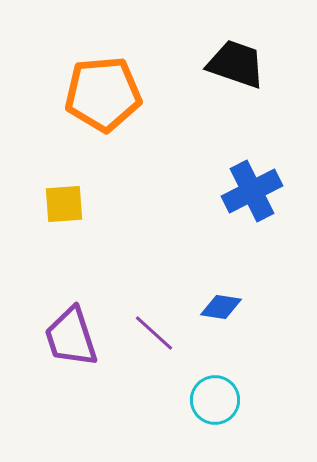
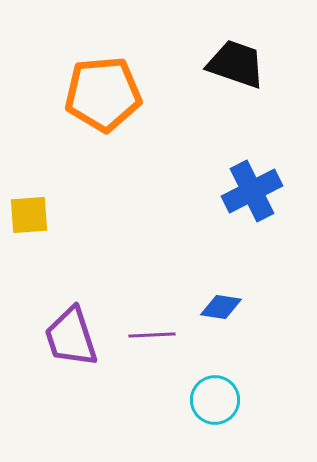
yellow square: moved 35 px left, 11 px down
purple line: moved 2 px left, 2 px down; rotated 45 degrees counterclockwise
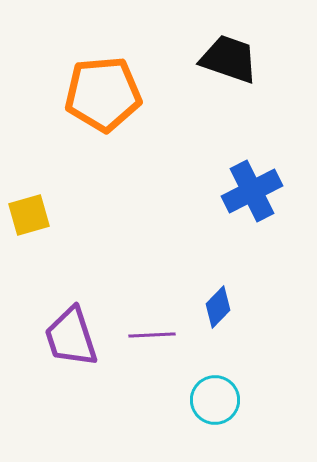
black trapezoid: moved 7 px left, 5 px up
yellow square: rotated 12 degrees counterclockwise
blue diamond: moved 3 px left; rotated 54 degrees counterclockwise
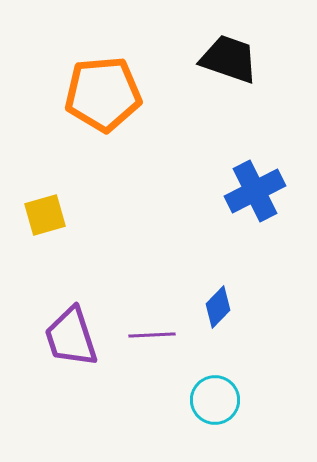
blue cross: moved 3 px right
yellow square: moved 16 px right
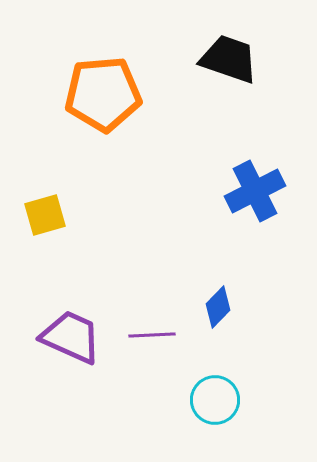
purple trapezoid: rotated 132 degrees clockwise
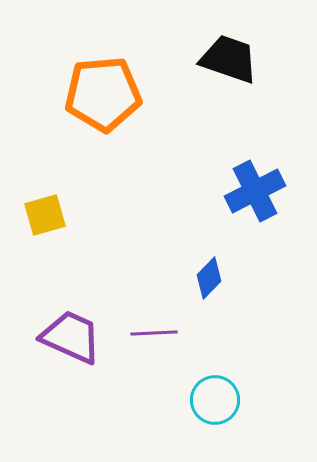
blue diamond: moved 9 px left, 29 px up
purple line: moved 2 px right, 2 px up
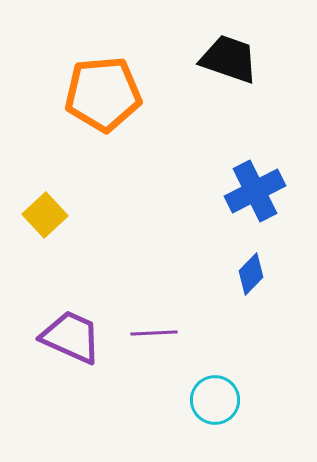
yellow square: rotated 27 degrees counterclockwise
blue diamond: moved 42 px right, 4 px up
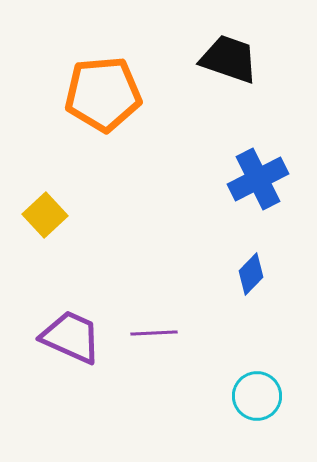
blue cross: moved 3 px right, 12 px up
cyan circle: moved 42 px right, 4 px up
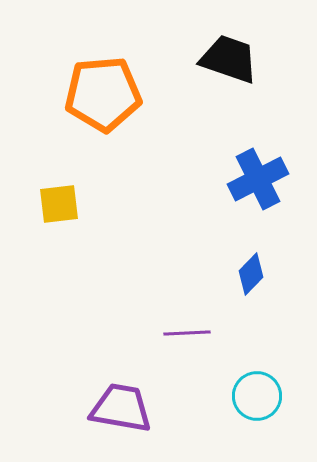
yellow square: moved 14 px right, 11 px up; rotated 36 degrees clockwise
purple line: moved 33 px right
purple trapezoid: moved 50 px right, 71 px down; rotated 14 degrees counterclockwise
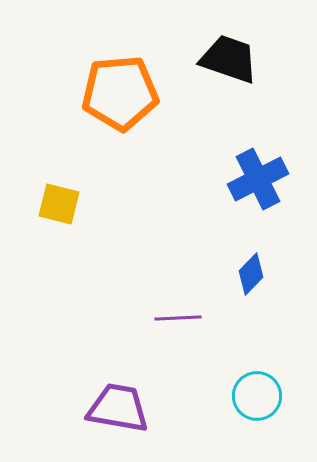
orange pentagon: moved 17 px right, 1 px up
yellow square: rotated 21 degrees clockwise
purple line: moved 9 px left, 15 px up
purple trapezoid: moved 3 px left
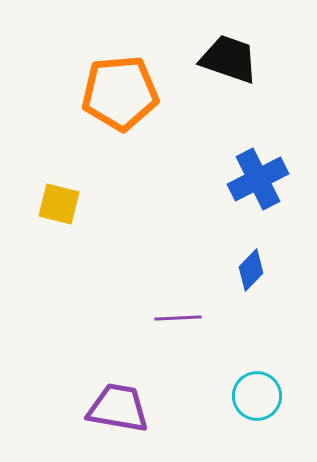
blue diamond: moved 4 px up
